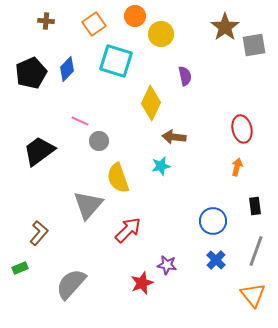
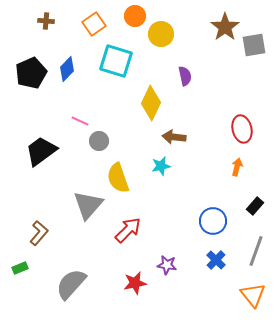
black trapezoid: moved 2 px right
black rectangle: rotated 48 degrees clockwise
red star: moved 7 px left; rotated 10 degrees clockwise
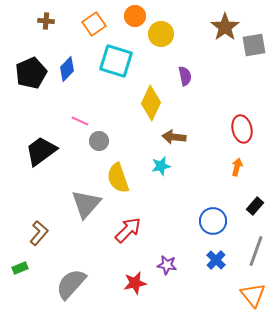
gray triangle: moved 2 px left, 1 px up
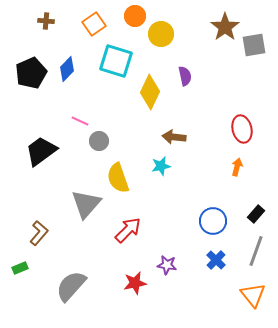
yellow diamond: moved 1 px left, 11 px up
black rectangle: moved 1 px right, 8 px down
gray semicircle: moved 2 px down
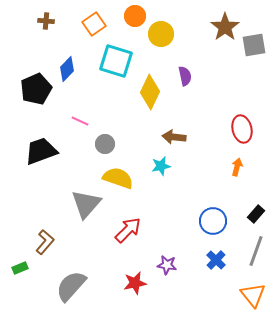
black pentagon: moved 5 px right, 16 px down
gray circle: moved 6 px right, 3 px down
black trapezoid: rotated 16 degrees clockwise
yellow semicircle: rotated 128 degrees clockwise
brown L-shape: moved 6 px right, 9 px down
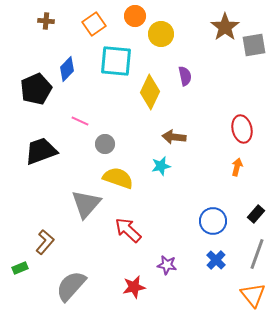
cyan square: rotated 12 degrees counterclockwise
red arrow: rotated 92 degrees counterclockwise
gray line: moved 1 px right, 3 px down
red star: moved 1 px left, 4 px down
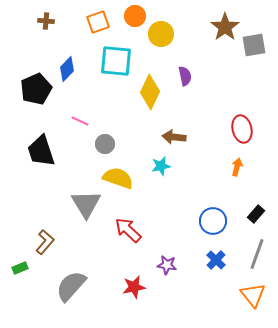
orange square: moved 4 px right, 2 px up; rotated 15 degrees clockwise
black trapezoid: rotated 88 degrees counterclockwise
gray triangle: rotated 12 degrees counterclockwise
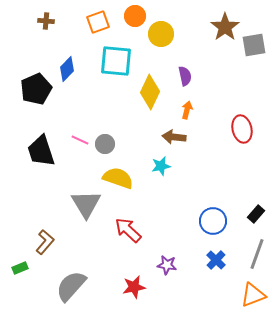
pink line: moved 19 px down
orange arrow: moved 50 px left, 57 px up
orange triangle: rotated 48 degrees clockwise
